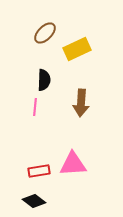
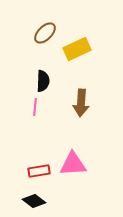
black semicircle: moved 1 px left, 1 px down
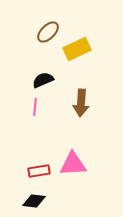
brown ellipse: moved 3 px right, 1 px up
black semicircle: moved 1 px up; rotated 115 degrees counterclockwise
black diamond: rotated 30 degrees counterclockwise
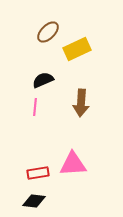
red rectangle: moved 1 px left, 2 px down
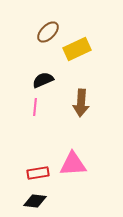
black diamond: moved 1 px right
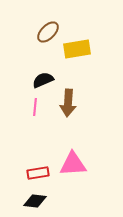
yellow rectangle: rotated 16 degrees clockwise
brown arrow: moved 13 px left
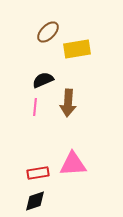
black diamond: rotated 25 degrees counterclockwise
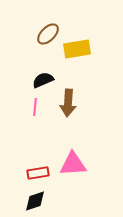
brown ellipse: moved 2 px down
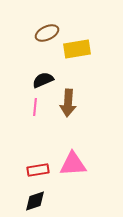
brown ellipse: moved 1 px left, 1 px up; rotated 20 degrees clockwise
red rectangle: moved 3 px up
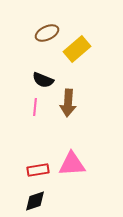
yellow rectangle: rotated 32 degrees counterclockwise
black semicircle: rotated 135 degrees counterclockwise
pink triangle: moved 1 px left
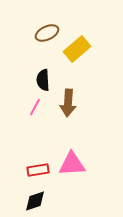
black semicircle: rotated 65 degrees clockwise
pink line: rotated 24 degrees clockwise
